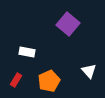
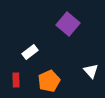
white rectangle: moved 3 px right; rotated 49 degrees counterclockwise
white triangle: moved 2 px right
red rectangle: rotated 32 degrees counterclockwise
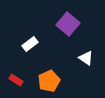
white rectangle: moved 8 px up
white triangle: moved 5 px left, 13 px up; rotated 14 degrees counterclockwise
red rectangle: rotated 56 degrees counterclockwise
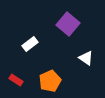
orange pentagon: moved 1 px right
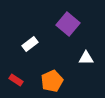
white triangle: rotated 35 degrees counterclockwise
orange pentagon: moved 2 px right
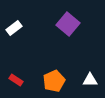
white rectangle: moved 16 px left, 16 px up
white triangle: moved 4 px right, 22 px down
orange pentagon: moved 2 px right
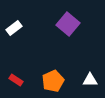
orange pentagon: moved 1 px left
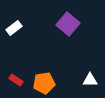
orange pentagon: moved 9 px left, 2 px down; rotated 15 degrees clockwise
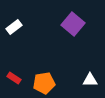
purple square: moved 5 px right
white rectangle: moved 1 px up
red rectangle: moved 2 px left, 2 px up
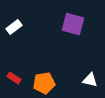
purple square: rotated 25 degrees counterclockwise
white triangle: rotated 14 degrees clockwise
